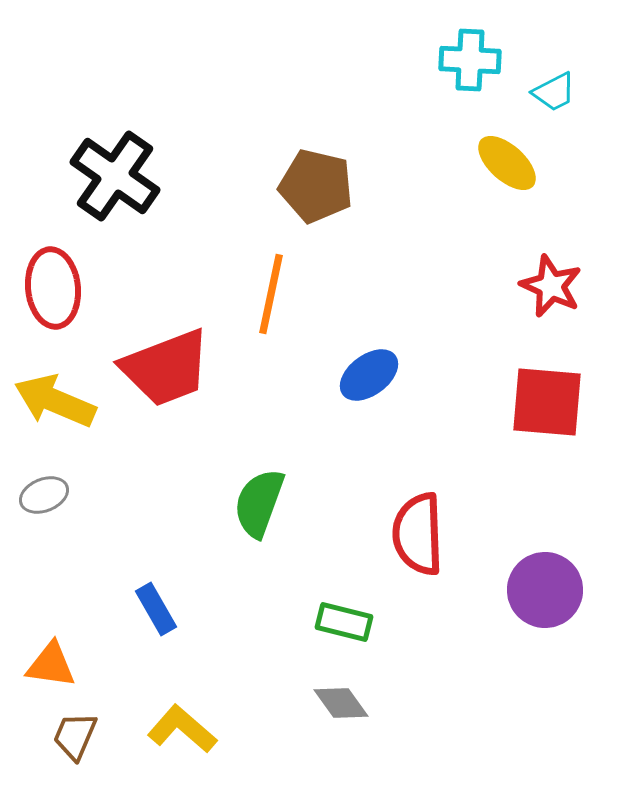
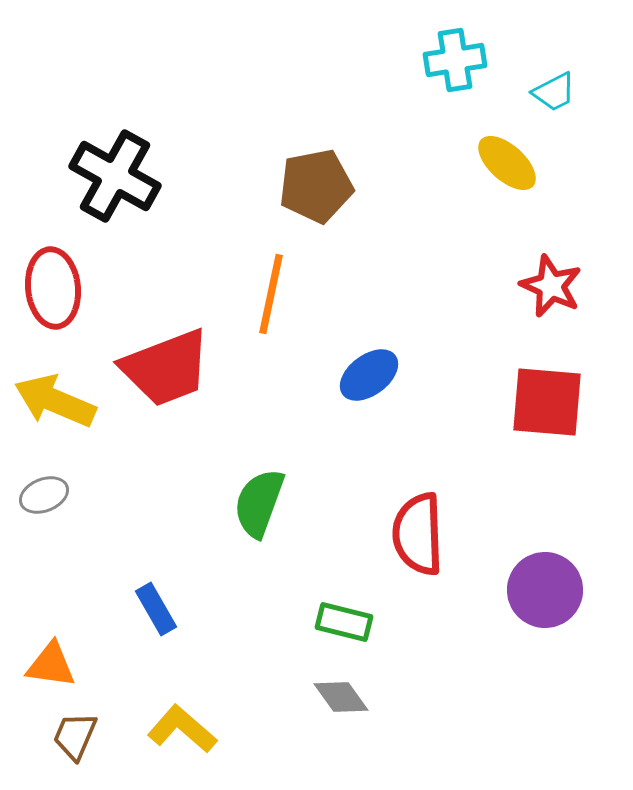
cyan cross: moved 15 px left; rotated 12 degrees counterclockwise
black cross: rotated 6 degrees counterclockwise
brown pentagon: rotated 24 degrees counterclockwise
gray diamond: moved 6 px up
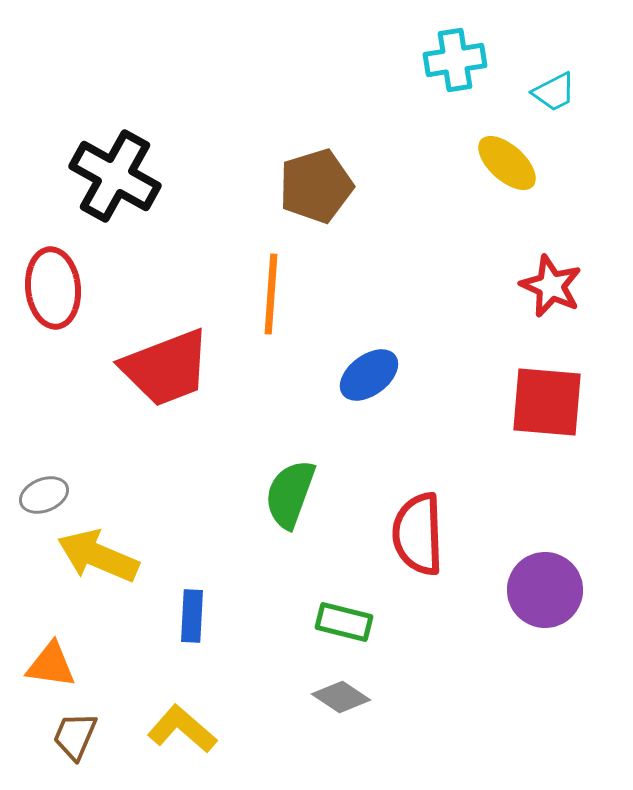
brown pentagon: rotated 6 degrees counterclockwise
orange line: rotated 8 degrees counterclockwise
yellow arrow: moved 43 px right, 155 px down
green semicircle: moved 31 px right, 9 px up
blue rectangle: moved 36 px right, 7 px down; rotated 33 degrees clockwise
gray diamond: rotated 20 degrees counterclockwise
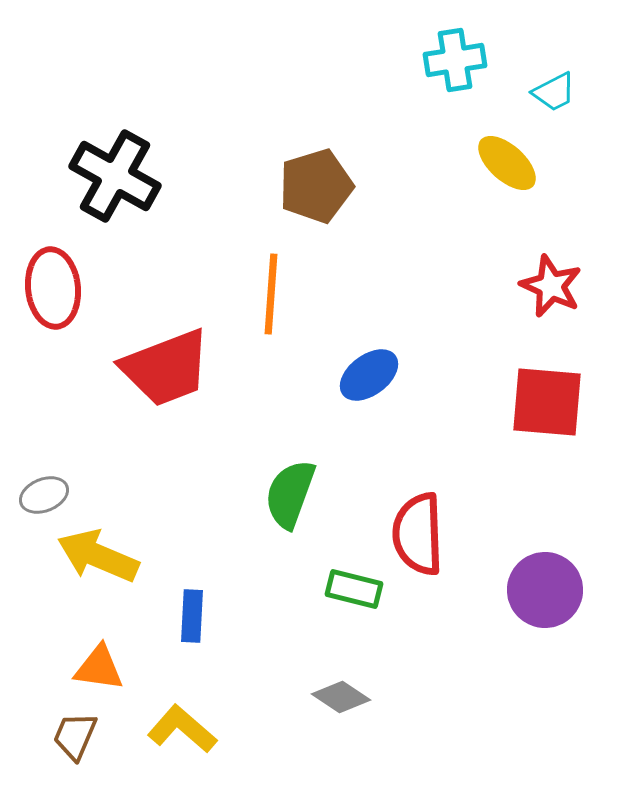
green rectangle: moved 10 px right, 33 px up
orange triangle: moved 48 px right, 3 px down
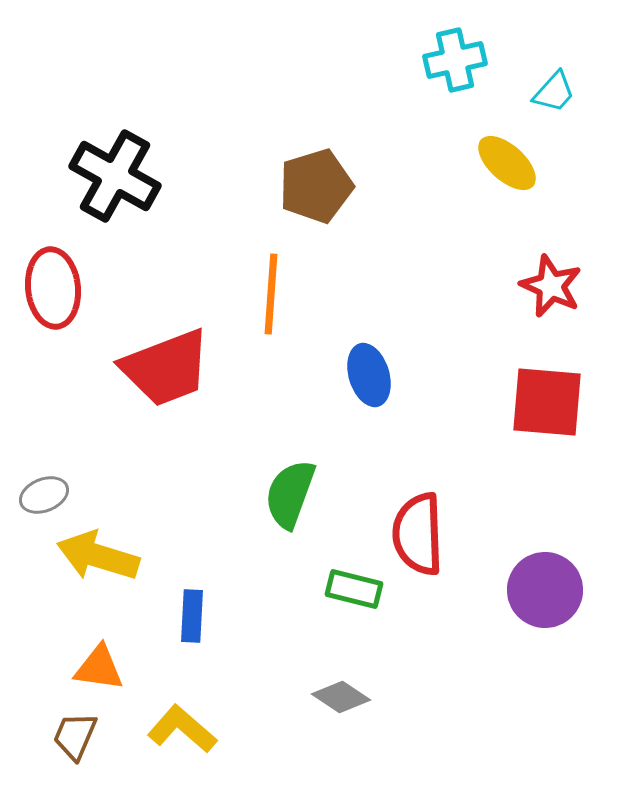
cyan cross: rotated 4 degrees counterclockwise
cyan trapezoid: rotated 21 degrees counterclockwise
blue ellipse: rotated 70 degrees counterclockwise
yellow arrow: rotated 6 degrees counterclockwise
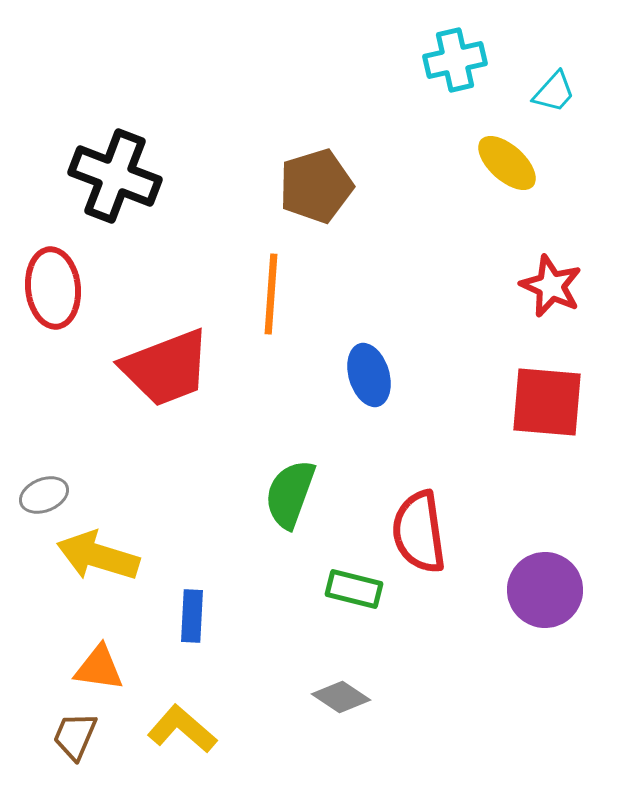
black cross: rotated 8 degrees counterclockwise
red semicircle: moved 1 px right, 2 px up; rotated 6 degrees counterclockwise
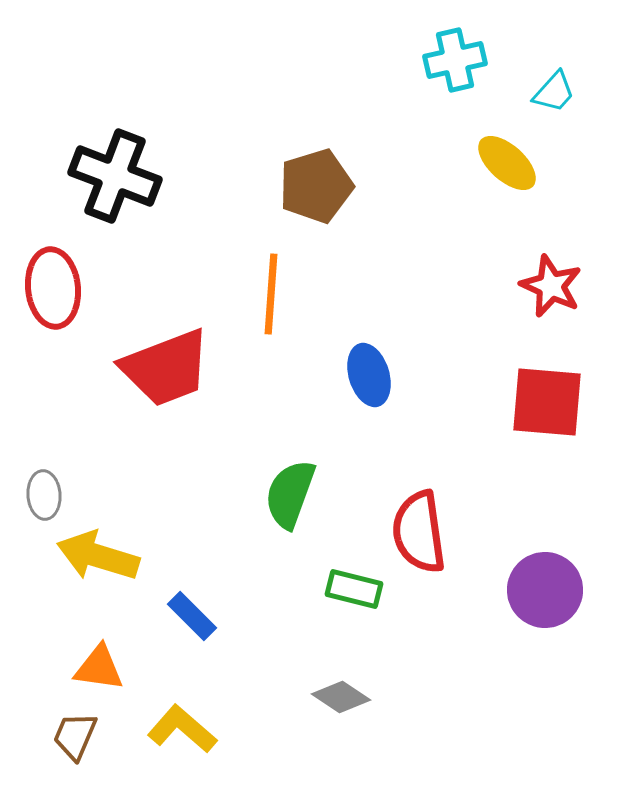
gray ellipse: rotated 72 degrees counterclockwise
blue rectangle: rotated 48 degrees counterclockwise
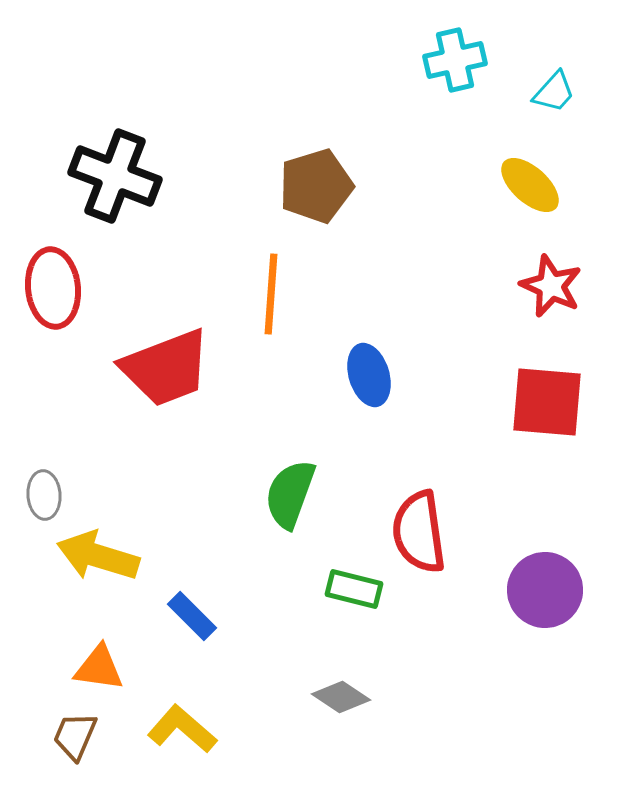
yellow ellipse: moved 23 px right, 22 px down
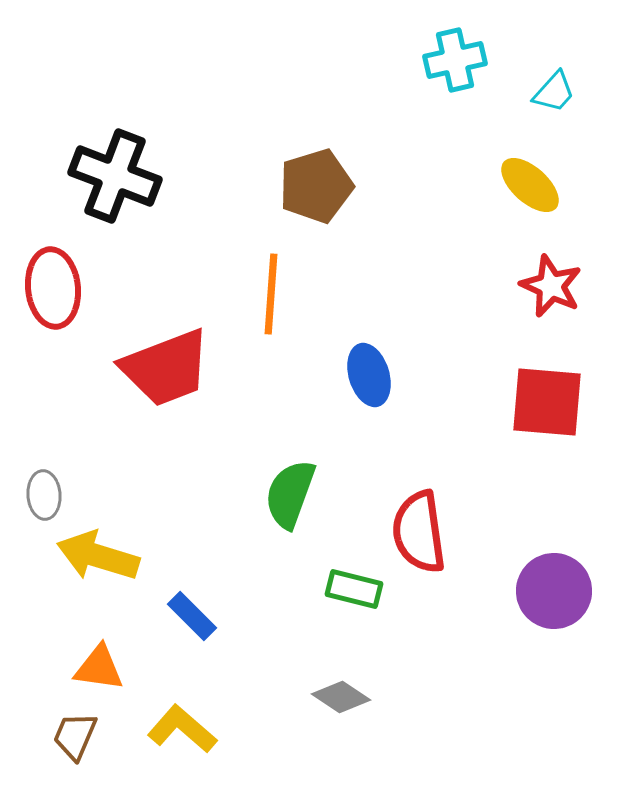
purple circle: moved 9 px right, 1 px down
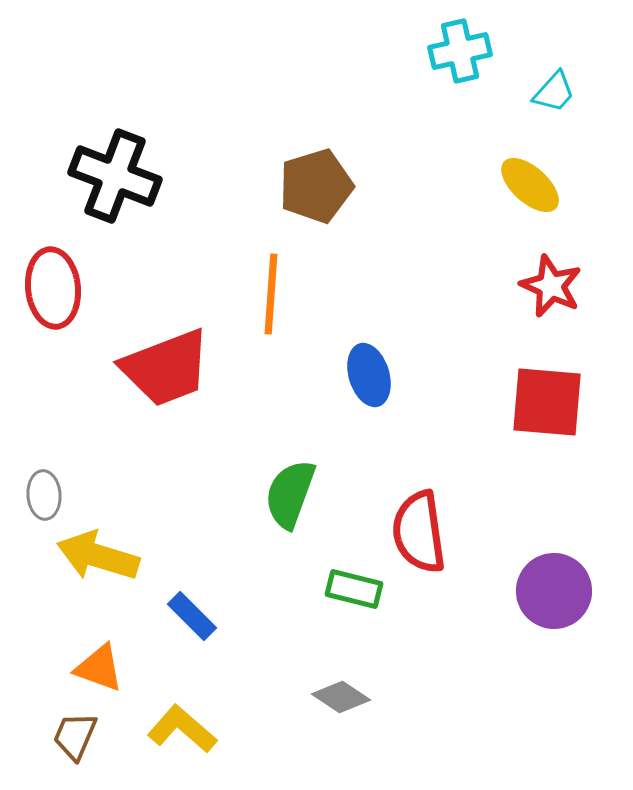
cyan cross: moved 5 px right, 9 px up
orange triangle: rotated 12 degrees clockwise
